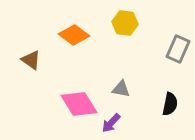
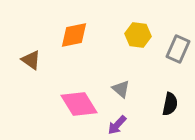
yellow hexagon: moved 13 px right, 12 px down
orange diamond: rotated 48 degrees counterclockwise
gray triangle: rotated 30 degrees clockwise
purple arrow: moved 6 px right, 2 px down
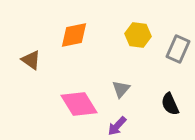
gray triangle: rotated 30 degrees clockwise
black semicircle: rotated 145 degrees clockwise
purple arrow: moved 1 px down
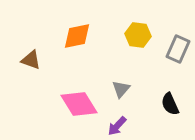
orange diamond: moved 3 px right, 1 px down
brown triangle: rotated 15 degrees counterclockwise
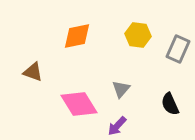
brown triangle: moved 2 px right, 12 px down
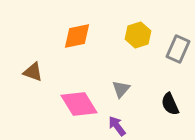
yellow hexagon: rotated 25 degrees counterclockwise
purple arrow: rotated 100 degrees clockwise
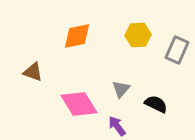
yellow hexagon: rotated 15 degrees clockwise
gray rectangle: moved 1 px left, 1 px down
black semicircle: moved 14 px left; rotated 140 degrees clockwise
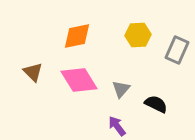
brown triangle: rotated 25 degrees clockwise
pink diamond: moved 24 px up
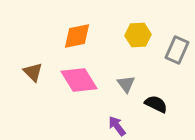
gray triangle: moved 5 px right, 5 px up; rotated 18 degrees counterclockwise
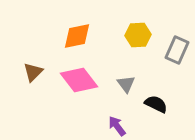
brown triangle: rotated 30 degrees clockwise
pink diamond: rotated 6 degrees counterclockwise
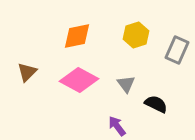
yellow hexagon: moved 2 px left; rotated 15 degrees counterclockwise
brown triangle: moved 6 px left
pink diamond: rotated 24 degrees counterclockwise
